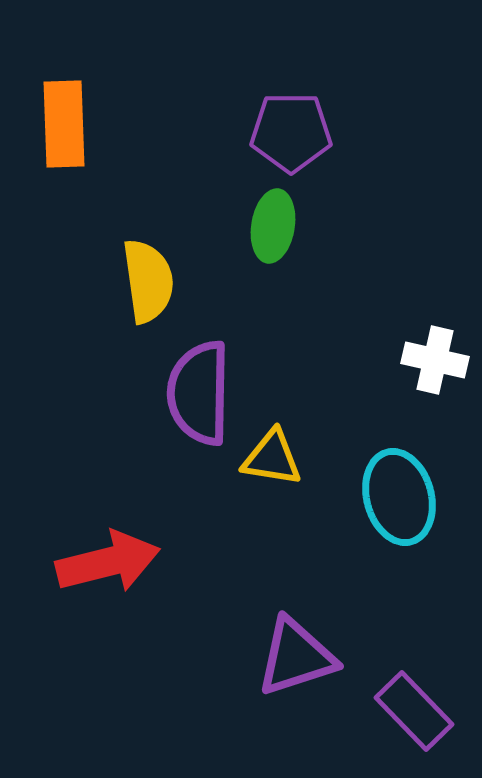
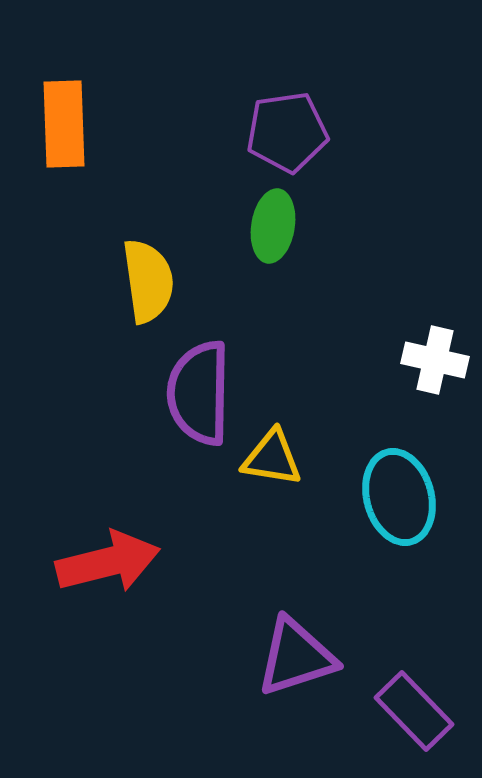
purple pentagon: moved 4 px left; rotated 8 degrees counterclockwise
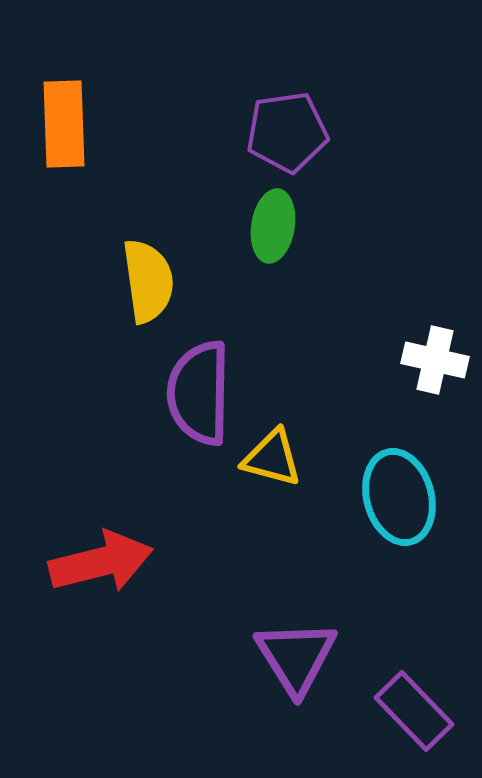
yellow triangle: rotated 6 degrees clockwise
red arrow: moved 7 px left
purple triangle: rotated 44 degrees counterclockwise
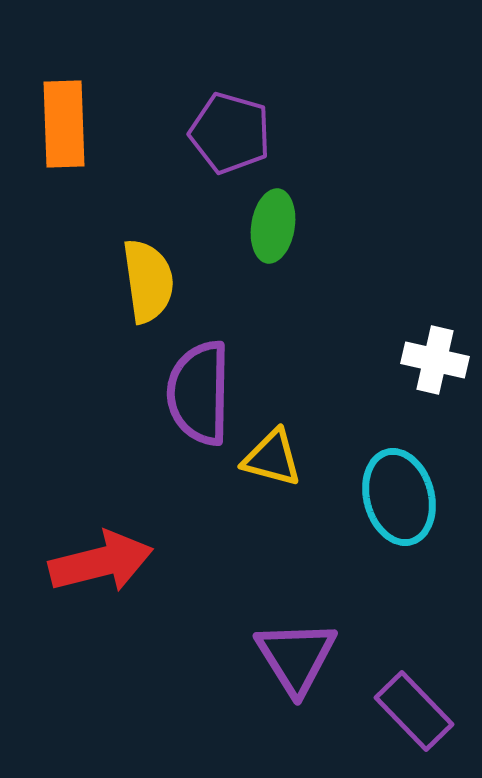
purple pentagon: moved 57 px left, 1 px down; rotated 24 degrees clockwise
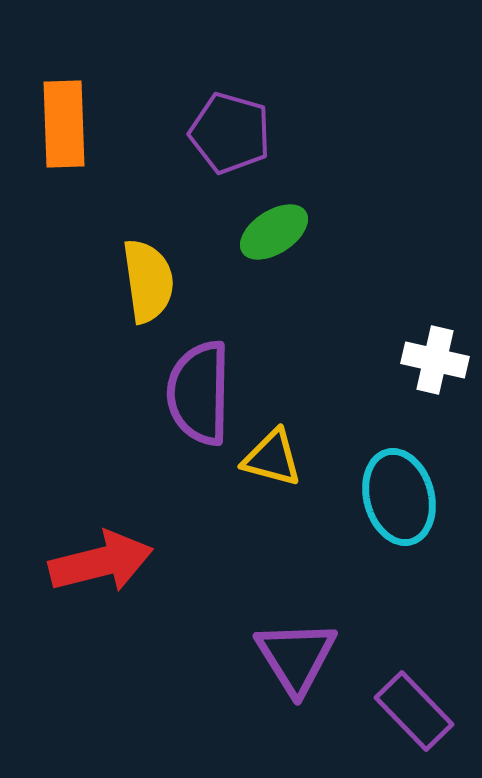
green ellipse: moved 1 px right, 6 px down; rotated 48 degrees clockwise
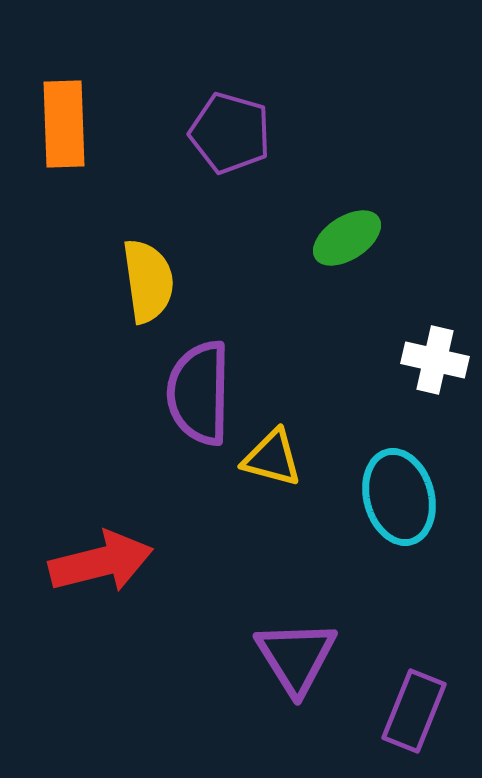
green ellipse: moved 73 px right, 6 px down
purple rectangle: rotated 66 degrees clockwise
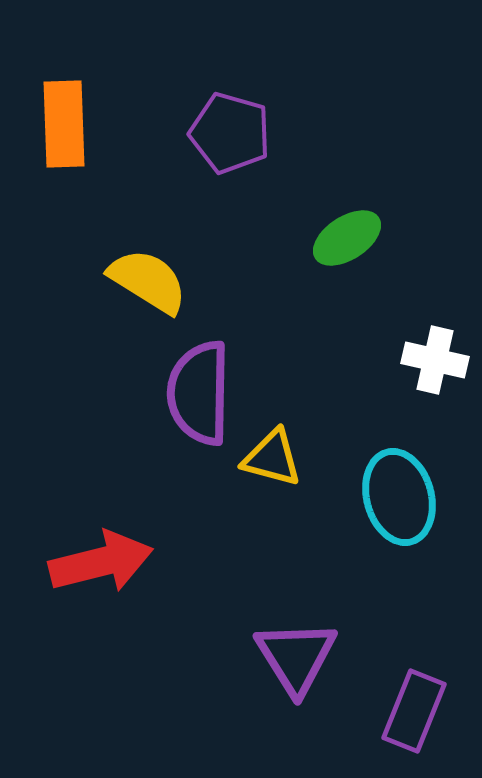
yellow semicircle: rotated 50 degrees counterclockwise
